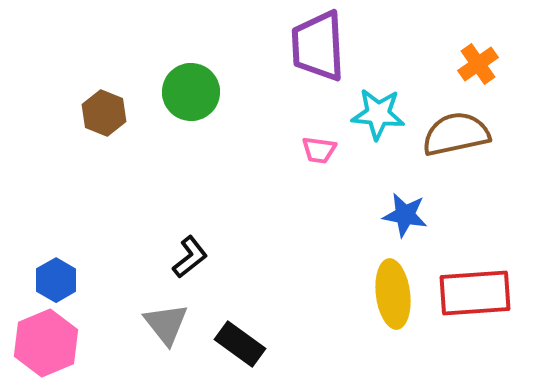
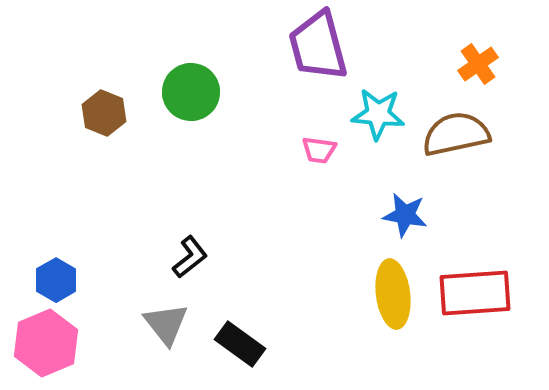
purple trapezoid: rotated 12 degrees counterclockwise
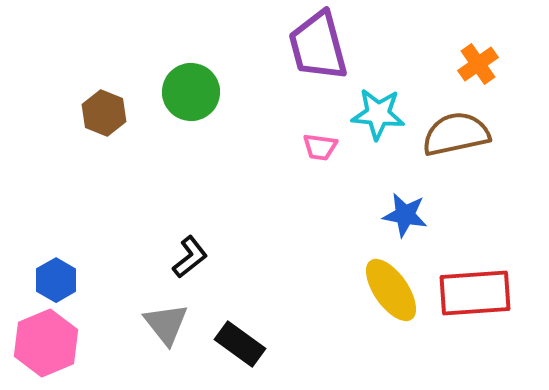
pink trapezoid: moved 1 px right, 3 px up
yellow ellipse: moved 2 px left, 4 px up; rotated 28 degrees counterclockwise
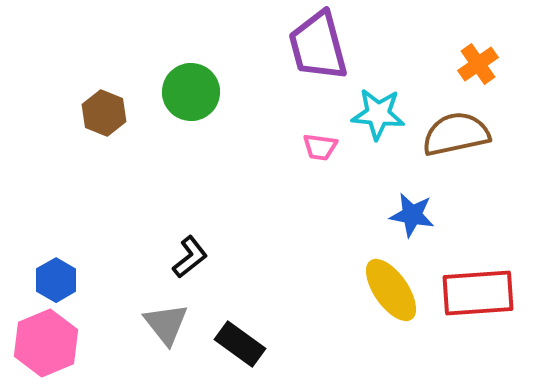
blue star: moved 7 px right
red rectangle: moved 3 px right
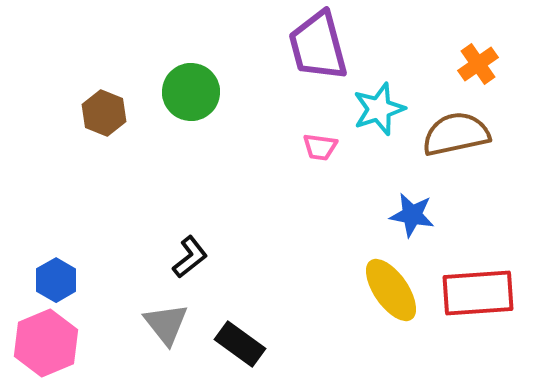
cyan star: moved 1 px right, 5 px up; rotated 24 degrees counterclockwise
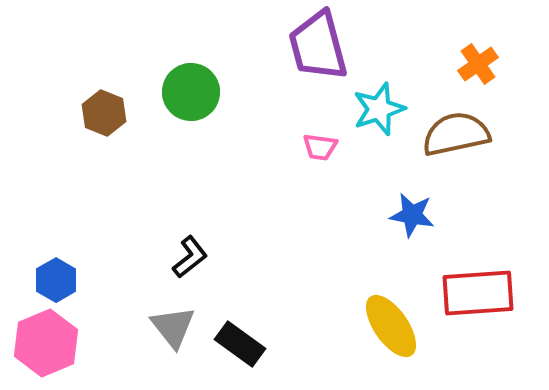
yellow ellipse: moved 36 px down
gray triangle: moved 7 px right, 3 px down
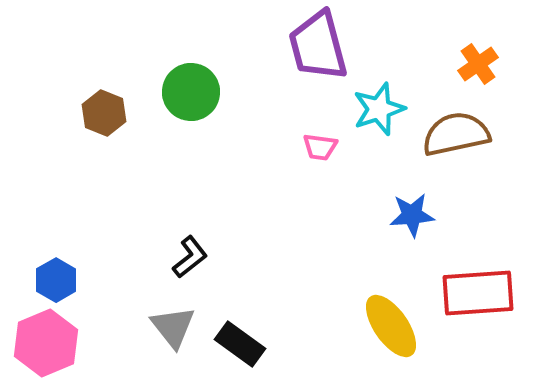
blue star: rotated 15 degrees counterclockwise
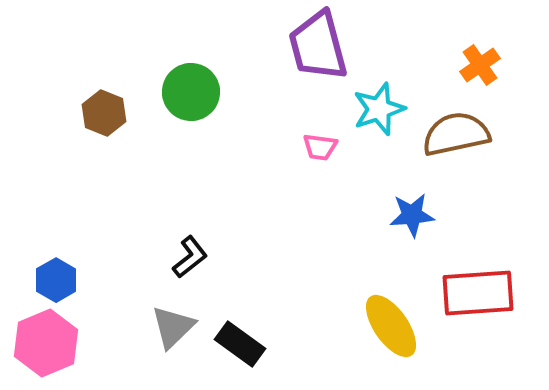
orange cross: moved 2 px right, 1 px down
gray triangle: rotated 24 degrees clockwise
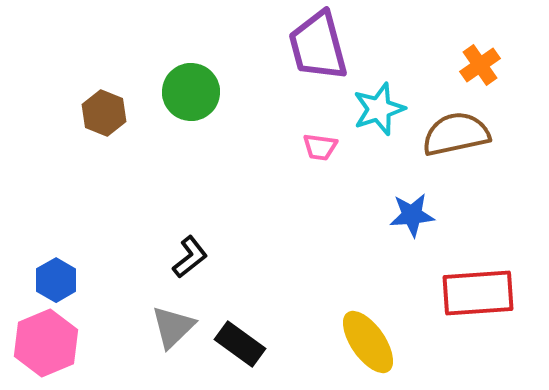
yellow ellipse: moved 23 px left, 16 px down
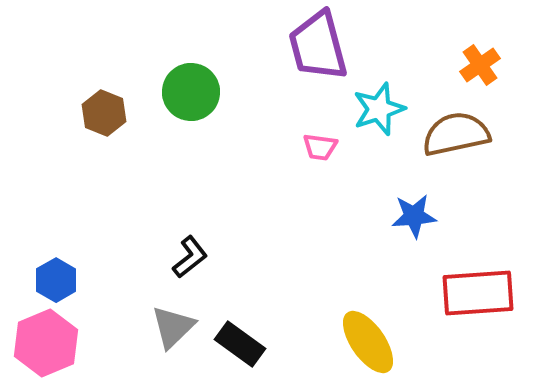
blue star: moved 2 px right, 1 px down
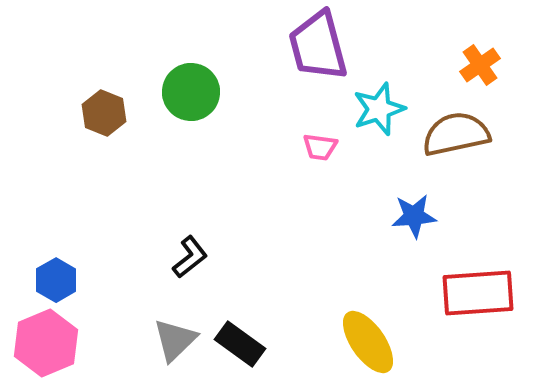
gray triangle: moved 2 px right, 13 px down
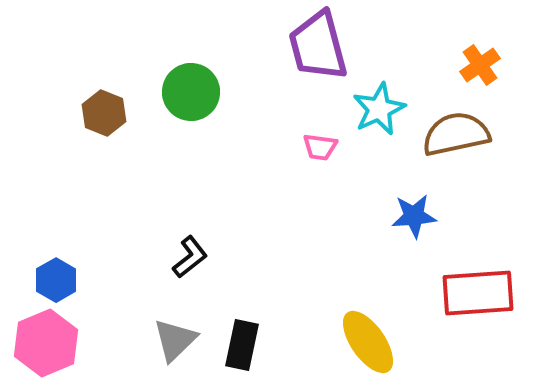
cyan star: rotated 6 degrees counterclockwise
black rectangle: moved 2 px right, 1 px down; rotated 66 degrees clockwise
